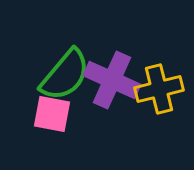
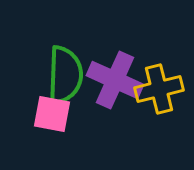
green semicircle: rotated 38 degrees counterclockwise
purple cross: moved 3 px right
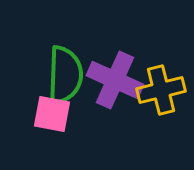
yellow cross: moved 2 px right, 1 px down
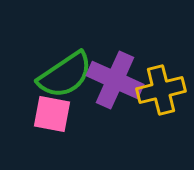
green semicircle: rotated 54 degrees clockwise
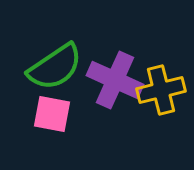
green semicircle: moved 10 px left, 8 px up
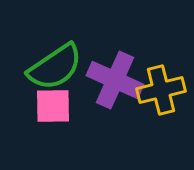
pink square: moved 1 px right, 8 px up; rotated 12 degrees counterclockwise
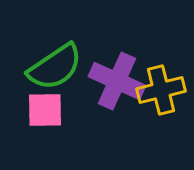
purple cross: moved 2 px right, 1 px down
pink square: moved 8 px left, 4 px down
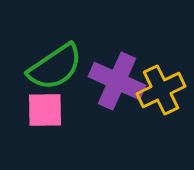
yellow cross: rotated 12 degrees counterclockwise
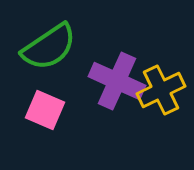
green semicircle: moved 6 px left, 20 px up
pink square: rotated 24 degrees clockwise
